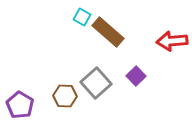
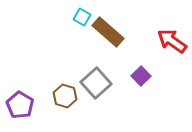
red arrow: rotated 40 degrees clockwise
purple square: moved 5 px right
brown hexagon: rotated 15 degrees clockwise
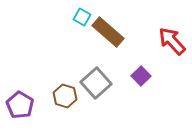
red arrow: rotated 12 degrees clockwise
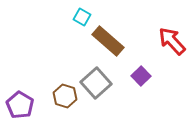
brown rectangle: moved 9 px down
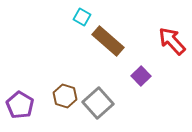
gray square: moved 2 px right, 20 px down
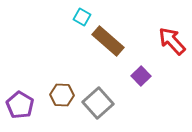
brown hexagon: moved 3 px left, 1 px up; rotated 15 degrees counterclockwise
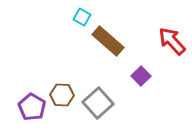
purple pentagon: moved 12 px right, 2 px down
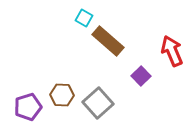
cyan square: moved 2 px right, 1 px down
red arrow: moved 10 px down; rotated 20 degrees clockwise
purple pentagon: moved 4 px left; rotated 24 degrees clockwise
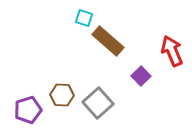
cyan square: rotated 12 degrees counterclockwise
purple pentagon: moved 3 px down
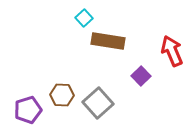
cyan square: rotated 30 degrees clockwise
brown rectangle: rotated 32 degrees counterclockwise
